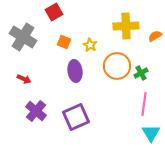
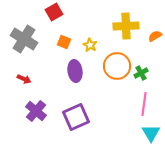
gray cross: moved 1 px right, 2 px down
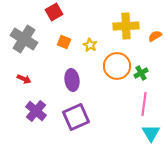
purple ellipse: moved 3 px left, 9 px down
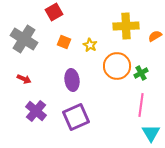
pink line: moved 3 px left, 1 px down
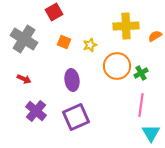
yellow star: rotated 24 degrees clockwise
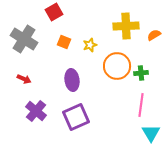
orange semicircle: moved 1 px left, 1 px up
green cross: rotated 24 degrees clockwise
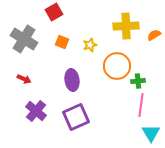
orange square: moved 2 px left
green cross: moved 3 px left, 8 px down
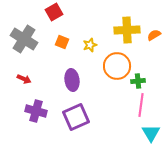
yellow cross: moved 1 px right, 4 px down
purple cross: rotated 25 degrees counterclockwise
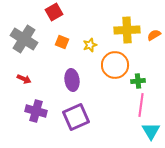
orange circle: moved 2 px left, 1 px up
cyan triangle: moved 2 px up
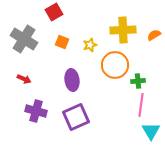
yellow cross: moved 4 px left
